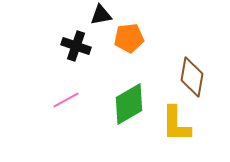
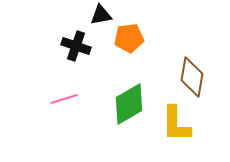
pink line: moved 2 px left, 1 px up; rotated 12 degrees clockwise
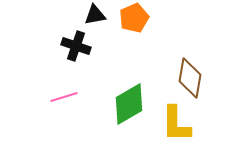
black triangle: moved 6 px left
orange pentagon: moved 5 px right, 20 px up; rotated 16 degrees counterclockwise
brown diamond: moved 2 px left, 1 px down
pink line: moved 2 px up
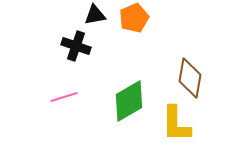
green diamond: moved 3 px up
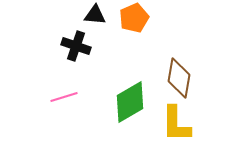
black triangle: rotated 15 degrees clockwise
brown diamond: moved 11 px left
green diamond: moved 1 px right, 1 px down
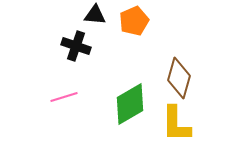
orange pentagon: moved 3 px down
brown diamond: rotated 6 degrees clockwise
green diamond: moved 2 px down
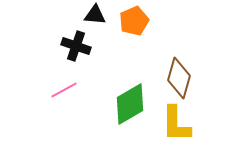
pink line: moved 7 px up; rotated 12 degrees counterclockwise
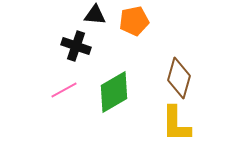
orange pentagon: rotated 12 degrees clockwise
green diamond: moved 16 px left, 12 px up
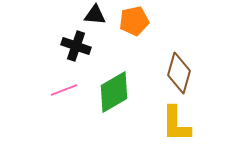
brown diamond: moved 5 px up
pink line: rotated 8 degrees clockwise
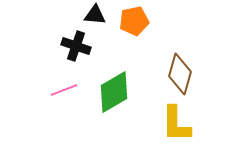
brown diamond: moved 1 px right, 1 px down
